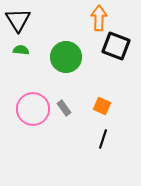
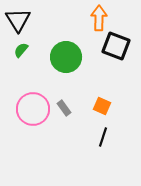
green semicircle: rotated 56 degrees counterclockwise
black line: moved 2 px up
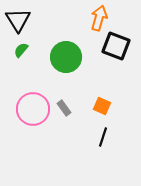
orange arrow: rotated 15 degrees clockwise
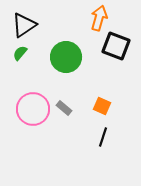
black triangle: moved 6 px right, 5 px down; rotated 28 degrees clockwise
green semicircle: moved 1 px left, 3 px down
gray rectangle: rotated 14 degrees counterclockwise
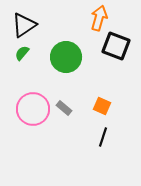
green semicircle: moved 2 px right
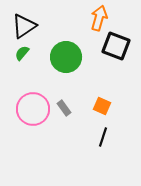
black triangle: moved 1 px down
gray rectangle: rotated 14 degrees clockwise
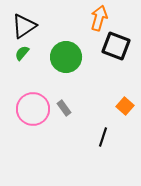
orange square: moved 23 px right; rotated 18 degrees clockwise
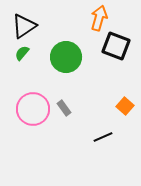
black line: rotated 48 degrees clockwise
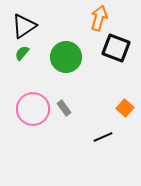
black square: moved 2 px down
orange square: moved 2 px down
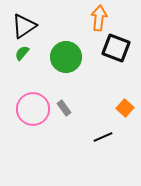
orange arrow: rotated 10 degrees counterclockwise
